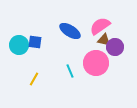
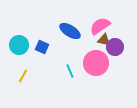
blue square: moved 7 px right, 5 px down; rotated 16 degrees clockwise
yellow line: moved 11 px left, 3 px up
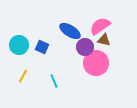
purple circle: moved 30 px left
cyan line: moved 16 px left, 10 px down
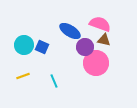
pink semicircle: moved 2 px up; rotated 55 degrees clockwise
cyan circle: moved 5 px right
yellow line: rotated 40 degrees clockwise
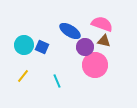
pink semicircle: moved 2 px right
brown triangle: moved 1 px down
pink circle: moved 1 px left, 2 px down
yellow line: rotated 32 degrees counterclockwise
cyan line: moved 3 px right
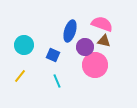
blue ellipse: rotated 75 degrees clockwise
blue square: moved 11 px right, 8 px down
yellow line: moved 3 px left
